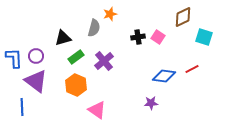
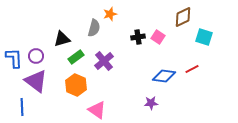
black triangle: moved 1 px left, 1 px down
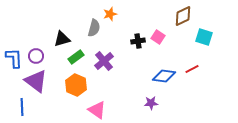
brown diamond: moved 1 px up
black cross: moved 4 px down
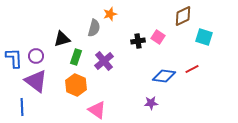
green rectangle: rotated 35 degrees counterclockwise
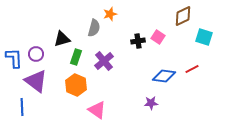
purple circle: moved 2 px up
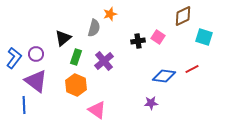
black triangle: moved 1 px right, 1 px up; rotated 24 degrees counterclockwise
blue L-shape: rotated 40 degrees clockwise
blue line: moved 2 px right, 2 px up
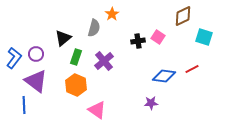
orange star: moved 2 px right; rotated 16 degrees counterclockwise
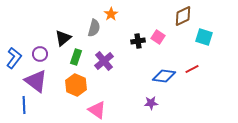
orange star: moved 1 px left
purple circle: moved 4 px right
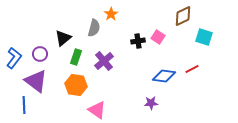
orange hexagon: rotated 15 degrees counterclockwise
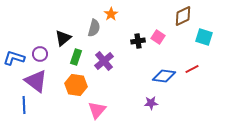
blue L-shape: rotated 110 degrees counterclockwise
pink triangle: rotated 36 degrees clockwise
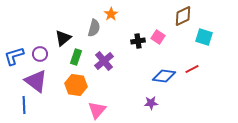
blue L-shape: moved 2 px up; rotated 35 degrees counterclockwise
